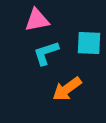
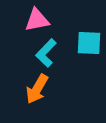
cyan L-shape: rotated 28 degrees counterclockwise
orange arrow: moved 30 px left; rotated 24 degrees counterclockwise
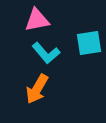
cyan square: rotated 12 degrees counterclockwise
cyan L-shape: rotated 84 degrees counterclockwise
